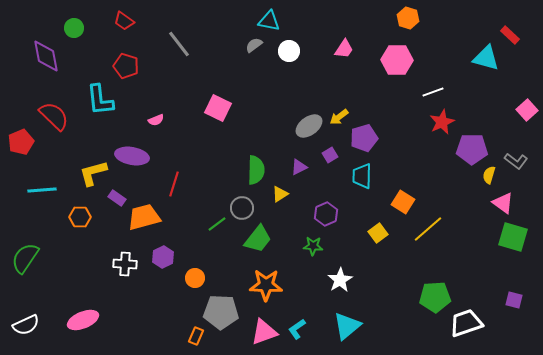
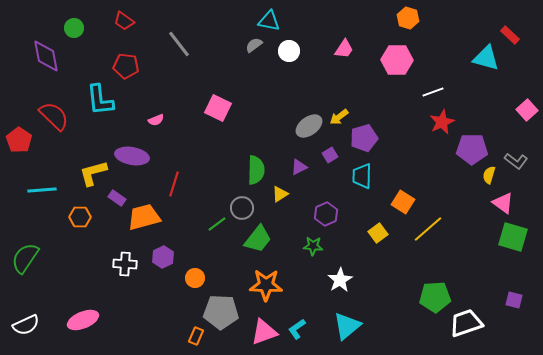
red pentagon at (126, 66): rotated 10 degrees counterclockwise
red pentagon at (21, 142): moved 2 px left, 2 px up; rotated 15 degrees counterclockwise
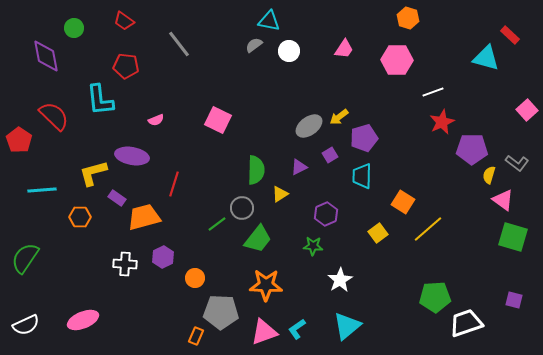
pink square at (218, 108): moved 12 px down
gray L-shape at (516, 161): moved 1 px right, 2 px down
pink triangle at (503, 203): moved 3 px up
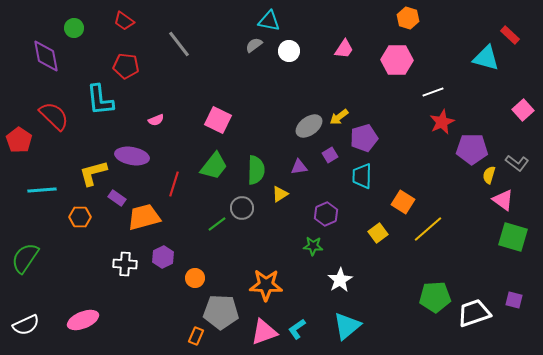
pink square at (527, 110): moved 4 px left
purple triangle at (299, 167): rotated 18 degrees clockwise
green trapezoid at (258, 239): moved 44 px left, 73 px up
white trapezoid at (466, 323): moved 8 px right, 10 px up
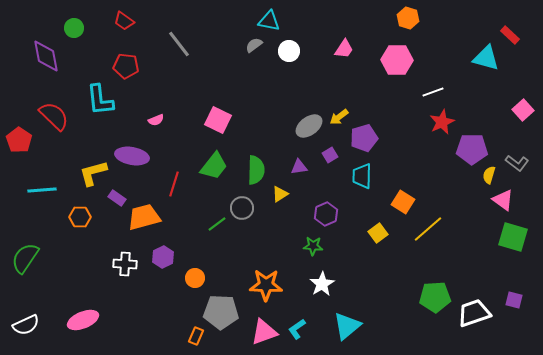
white star at (340, 280): moved 18 px left, 4 px down
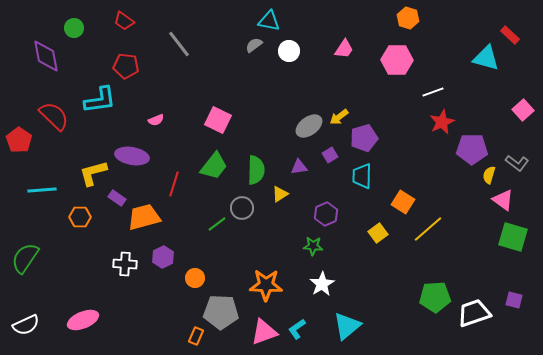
cyan L-shape at (100, 100): rotated 92 degrees counterclockwise
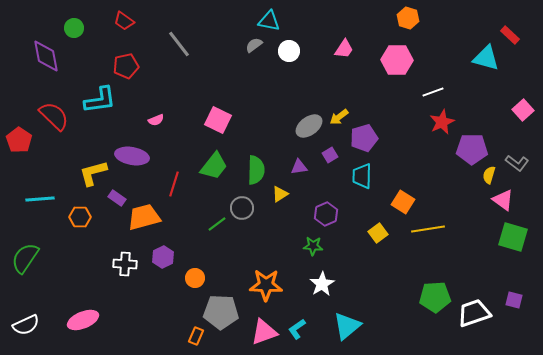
red pentagon at (126, 66): rotated 20 degrees counterclockwise
cyan line at (42, 190): moved 2 px left, 9 px down
yellow line at (428, 229): rotated 32 degrees clockwise
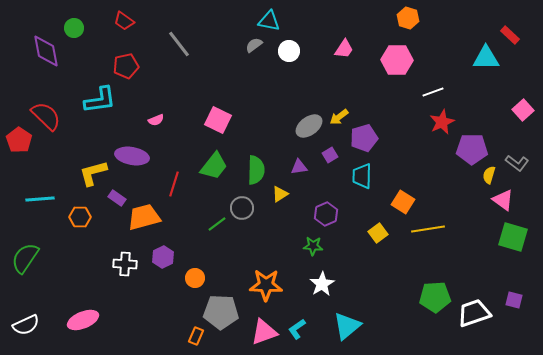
purple diamond at (46, 56): moved 5 px up
cyan triangle at (486, 58): rotated 16 degrees counterclockwise
red semicircle at (54, 116): moved 8 px left
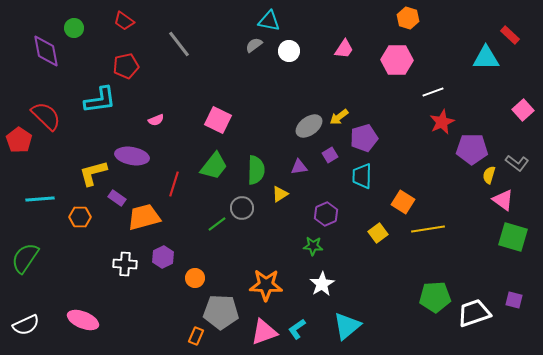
pink ellipse at (83, 320): rotated 44 degrees clockwise
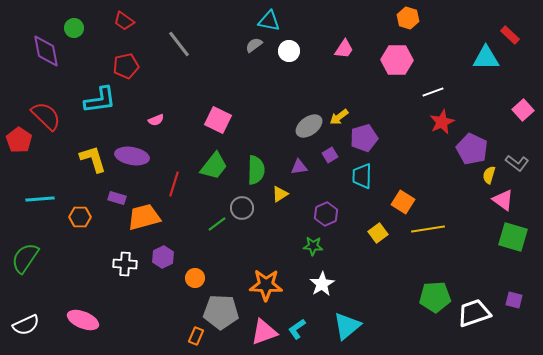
purple pentagon at (472, 149): rotated 24 degrees clockwise
yellow L-shape at (93, 173): moved 14 px up; rotated 88 degrees clockwise
purple rectangle at (117, 198): rotated 18 degrees counterclockwise
